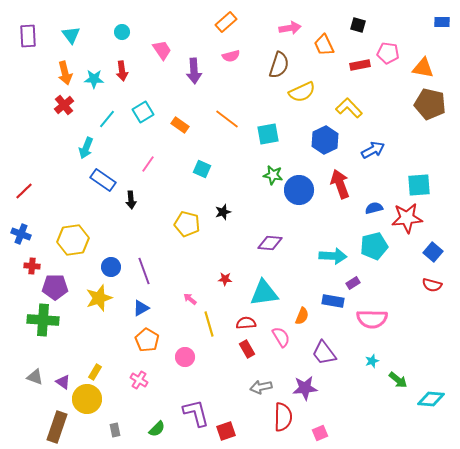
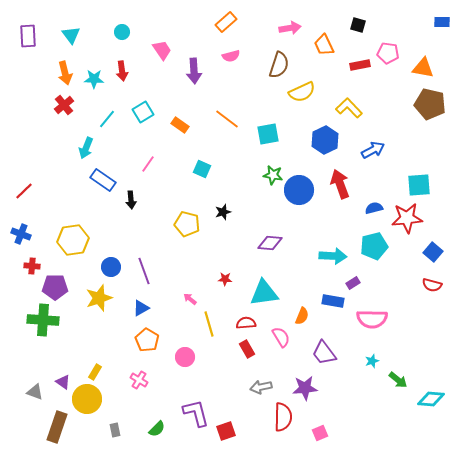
gray triangle at (35, 377): moved 15 px down
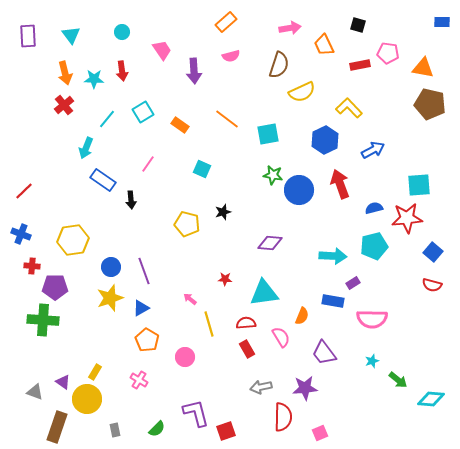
yellow star at (99, 298): moved 11 px right
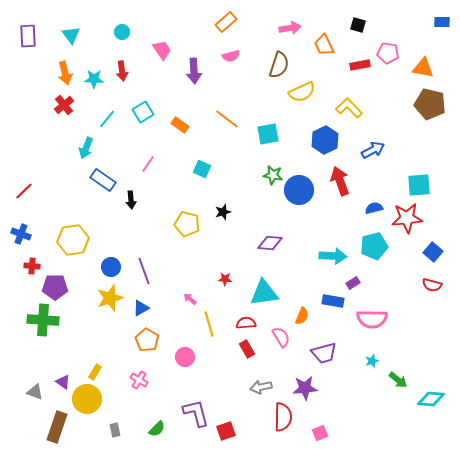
red arrow at (340, 184): moved 3 px up
purple trapezoid at (324, 353): rotated 68 degrees counterclockwise
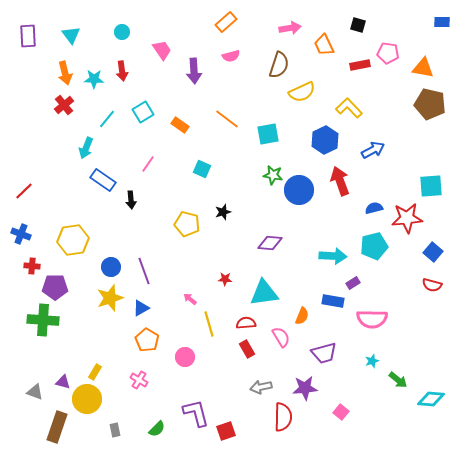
cyan square at (419, 185): moved 12 px right, 1 px down
purple triangle at (63, 382): rotated 21 degrees counterclockwise
pink square at (320, 433): moved 21 px right, 21 px up; rotated 28 degrees counterclockwise
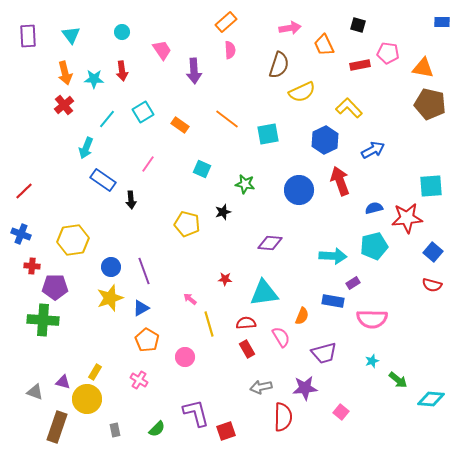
pink semicircle at (231, 56): moved 1 px left, 6 px up; rotated 78 degrees counterclockwise
green star at (273, 175): moved 28 px left, 9 px down
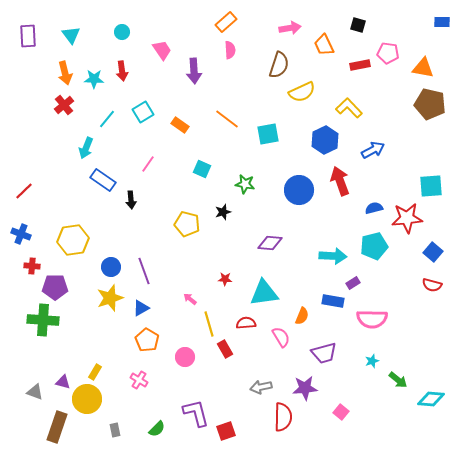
red rectangle at (247, 349): moved 22 px left
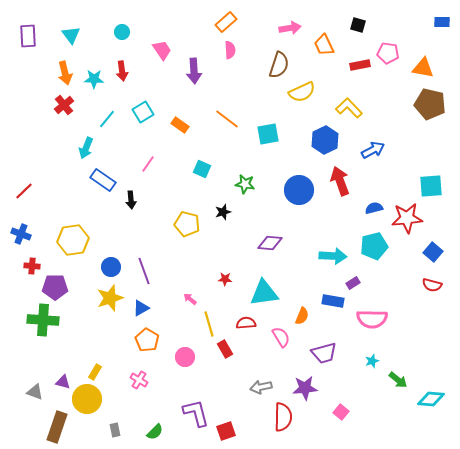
green semicircle at (157, 429): moved 2 px left, 3 px down
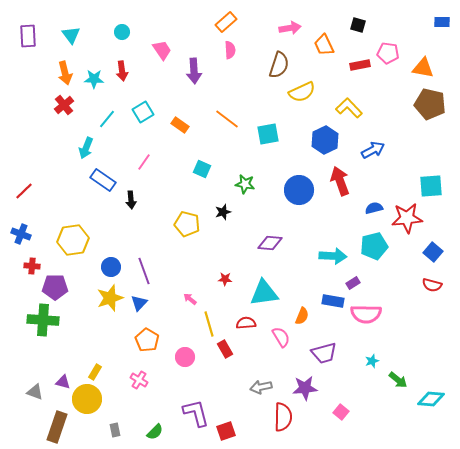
pink line at (148, 164): moved 4 px left, 2 px up
blue triangle at (141, 308): moved 2 px left, 5 px up; rotated 18 degrees counterclockwise
pink semicircle at (372, 319): moved 6 px left, 5 px up
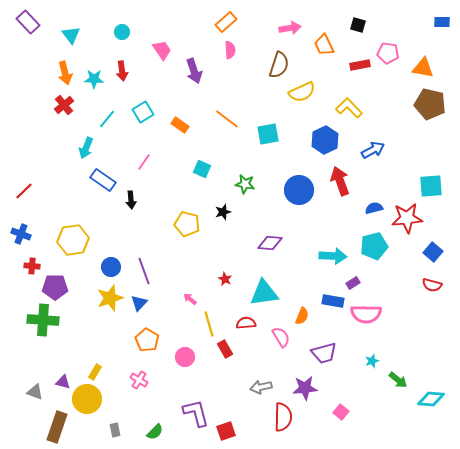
purple rectangle at (28, 36): moved 14 px up; rotated 40 degrees counterclockwise
purple arrow at (194, 71): rotated 15 degrees counterclockwise
red star at (225, 279): rotated 24 degrees clockwise
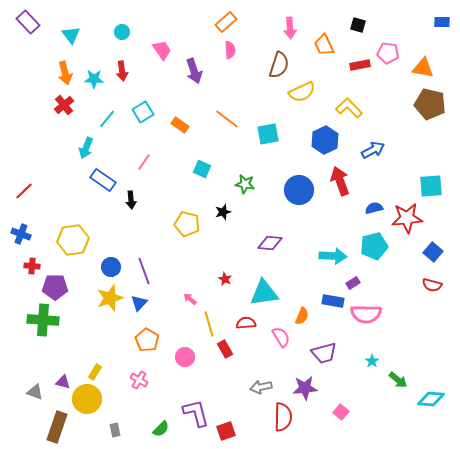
pink arrow at (290, 28): rotated 95 degrees clockwise
cyan star at (372, 361): rotated 16 degrees counterclockwise
green semicircle at (155, 432): moved 6 px right, 3 px up
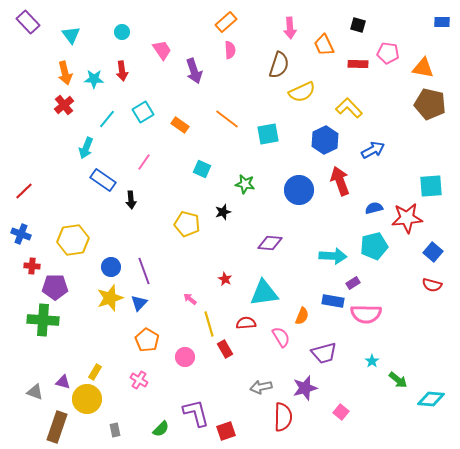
red rectangle at (360, 65): moved 2 px left, 1 px up; rotated 12 degrees clockwise
purple star at (305, 388): rotated 10 degrees counterclockwise
